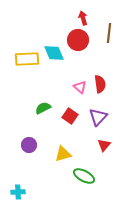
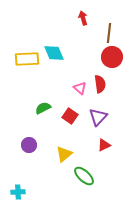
red circle: moved 34 px right, 17 px down
pink triangle: moved 1 px down
red triangle: rotated 24 degrees clockwise
yellow triangle: moved 1 px right; rotated 24 degrees counterclockwise
green ellipse: rotated 15 degrees clockwise
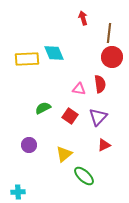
pink triangle: moved 1 px left, 1 px down; rotated 32 degrees counterclockwise
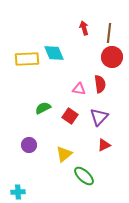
red arrow: moved 1 px right, 10 px down
purple triangle: moved 1 px right
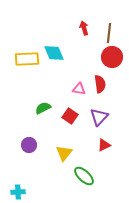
yellow triangle: moved 1 px up; rotated 12 degrees counterclockwise
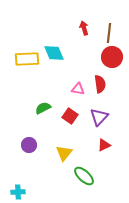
pink triangle: moved 1 px left
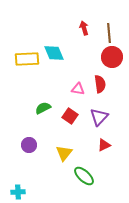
brown line: rotated 12 degrees counterclockwise
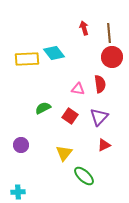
cyan diamond: rotated 15 degrees counterclockwise
purple circle: moved 8 px left
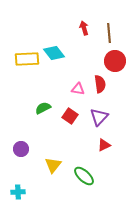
red circle: moved 3 px right, 4 px down
purple circle: moved 4 px down
yellow triangle: moved 11 px left, 12 px down
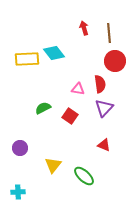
purple triangle: moved 5 px right, 9 px up
red triangle: rotated 48 degrees clockwise
purple circle: moved 1 px left, 1 px up
